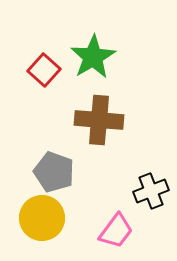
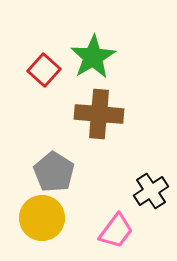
brown cross: moved 6 px up
gray pentagon: rotated 12 degrees clockwise
black cross: rotated 12 degrees counterclockwise
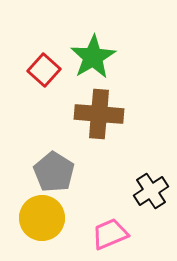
pink trapezoid: moved 6 px left, 3 px down; rotated 150 degrees counterclockwise
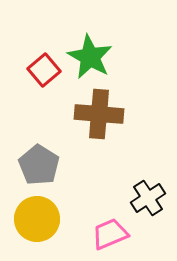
green star: moved 3 px left; rotated 12 degrees counterclockwise
red square: rotated 8 degrees clockwise
gray pentagon: moved 15 px left, 7 px up
black cross: moved 3 px left, 7 px down
yellow circle: moved 5 px left, 1 px down
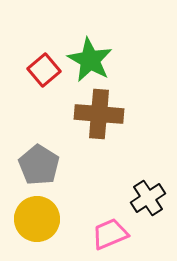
green star: moved 3 px down
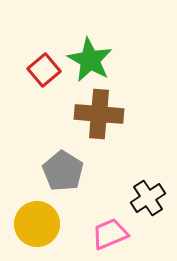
gray pentagon: moved 24 px right, 6 px down
yellow circle: moved 5 px down
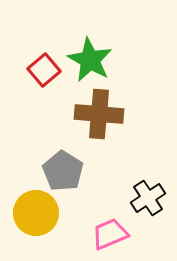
yellow circle: moved 1 px left, 11 px up
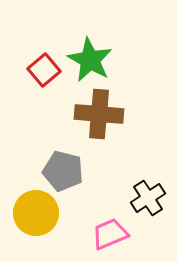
gray pentagon: rotated 18 degrees counterclockwise
